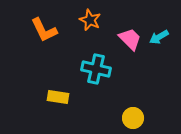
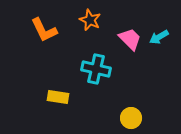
yellow circle: moved 2 px left
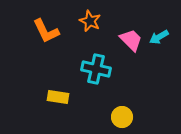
orange star: moved 1 px down
orange L-shape: moved 2 px right, 1 px down
pink trapezoid: moved 1 px right, 1 px down
yellow circle: moved 9 px left, 1 px up
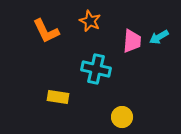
pink trapezoid: moved 1 px right, 1 px down; rotated 50 degrees clockwise
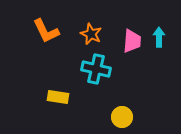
orange star: moved 1 px right, 13 px down
cyan arrow: rotated 120 degrees clockwise
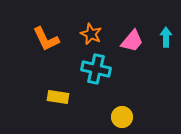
orange L-shape: moved 8 px down
cyan arrow: moved 7 px right
pink trapezoid: rotated 35 degrees clockwise
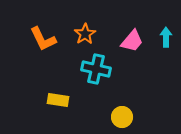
orange star: moved 6 px left; rotated 15 degrees clockwise
orange L-shape: moved 3 px left
yellow rectangle: moved 3 px down
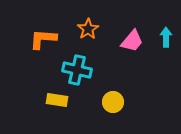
orange star: moved 3 px right, 5 px up
orange L-shape: rotated 120 degrees clockwise
cyan cross: moved 19 px left, 1 px down
yellow rectangle: moved 1 px left
yellow circle: moved 9 px left, 15 px up
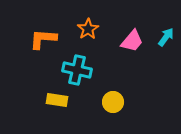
cyan arrow: rotated 36 degrees clockwise
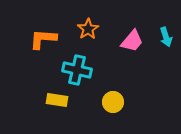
cyan arrow: rotated 126 degrees clockwise
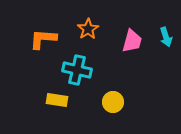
pink trapezoid: rotated 25 degrees counterclockwise
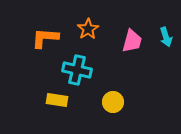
orange L-shape: moved 2 px right, 1 px up
